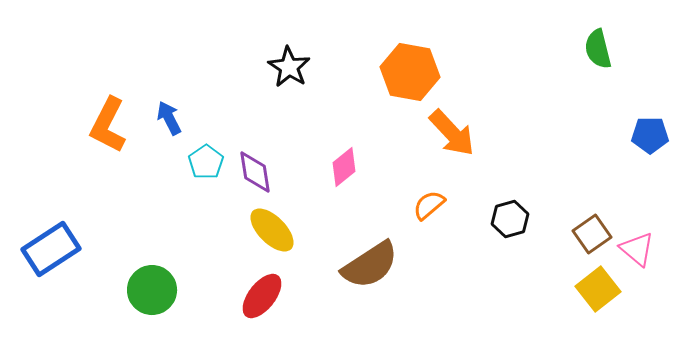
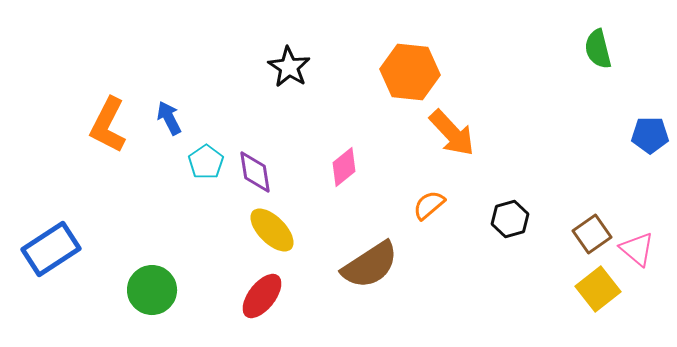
orange hexagon: rotated 4 degrees counterclockwise
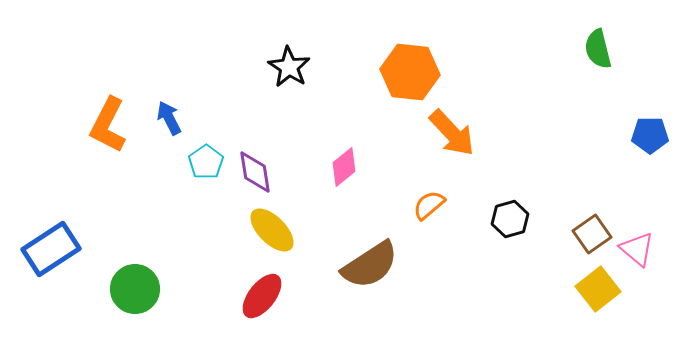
green circle: moved 17 px left, 1 px up
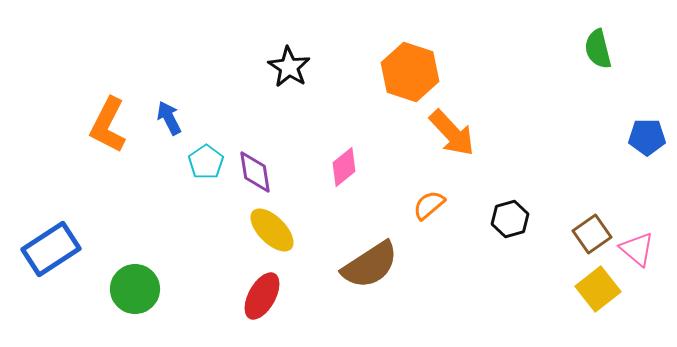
orange hexagon: rotated 12 degrees clockwise
blue pentagon: moved 3 px left, 2 px down
red ellipse: rotated 9 degrees counterclockwise
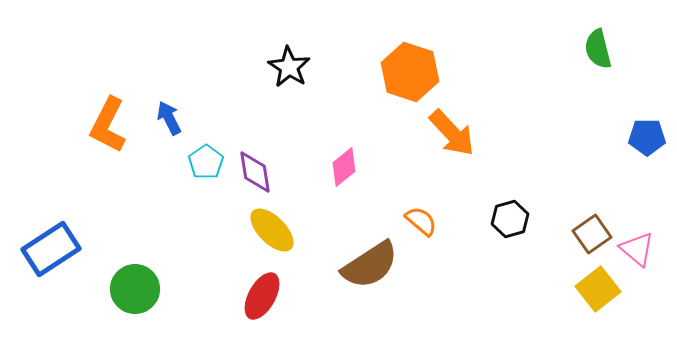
orange semicircle: moved 8 px left, 16 px down; rotated 80 degrees clockwise
